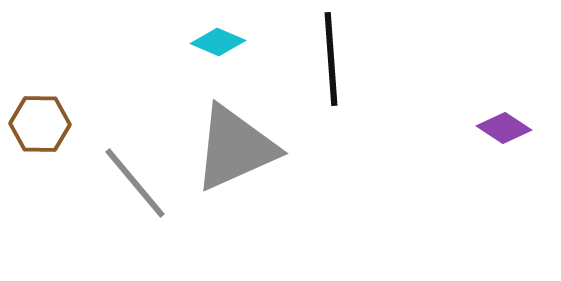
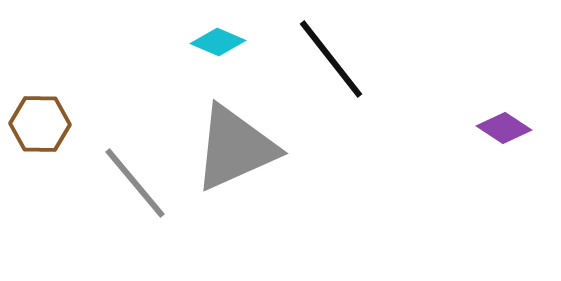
black line: rotated 34 degrees counterclockwise
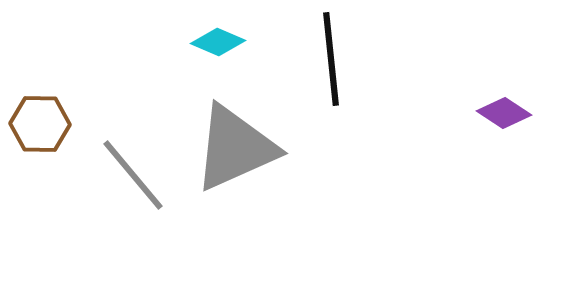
black line: rotated 32 degrees clockwise
purple diamond: moved 15 px up
gray line: moved 2 px left, 8 px up
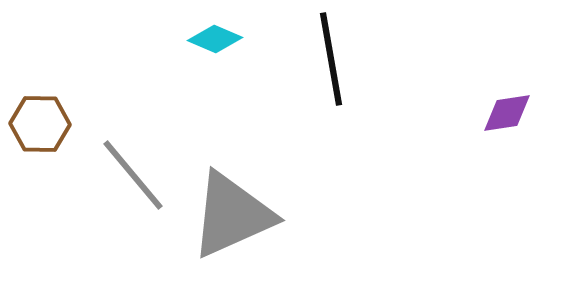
cyan diamond: moved 3 px left, 3 px up
black line: rotated 4 degrees counterclockwise
purple diamond: moved 3 px right; rotated 42 degrees counterclockwise
gray triangle: moved 3 px left, 67 px down
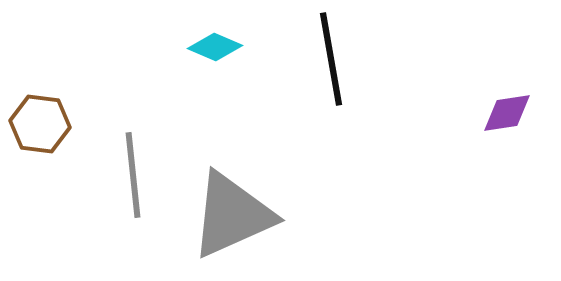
cyan diamond: moved 8 px down
brown hexagon: rotated 6 degrees clockwise
gray line: rotated 34 degrees clockwise
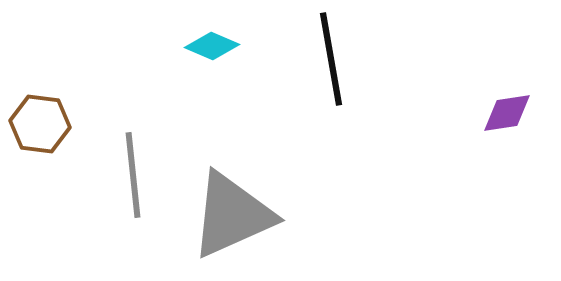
cyan diamond: moved 3 px left, 1 px up
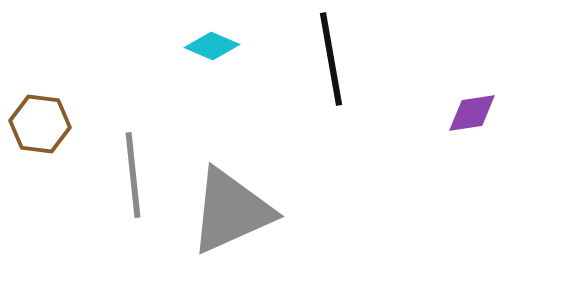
purple diamond: moved 35 px left
gray triangle: moved 1 px left, 4 px up
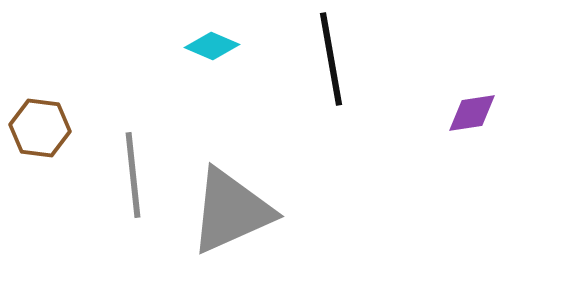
brown hexagon: moved 4 px down
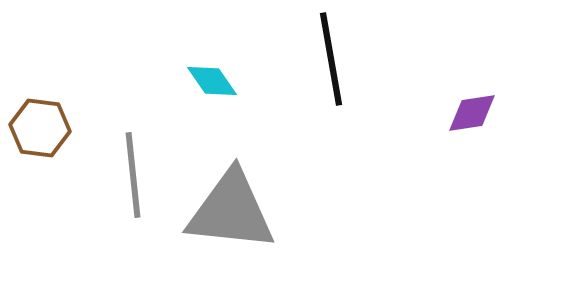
cyan diamond: moved 35 px down; rotated 32 degrees clockwise
gray triangle: rotated 30 degrees clockwise
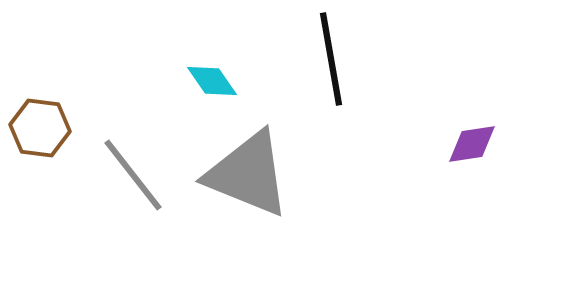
purple diamond: moved 31 px down
gray line: rotated 32 degrees counterclockwise
gray triangle: moved 17 px right, 37 px up; rotated 16 degrees clockwise
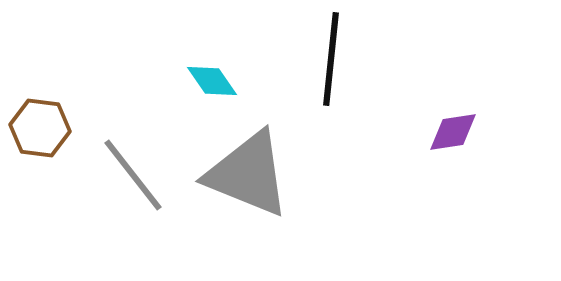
black line: rotated 16 degrees clockwise
purple diamond: moved 19 px left, 12 px up
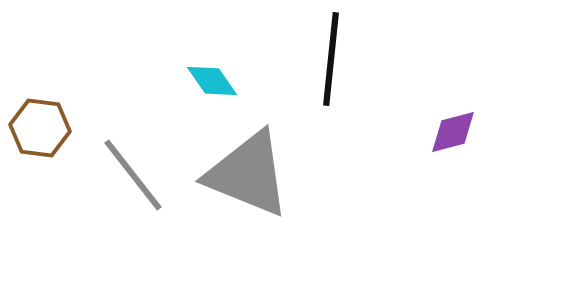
purple diamond: rotated 6 degrees counterclockwise
